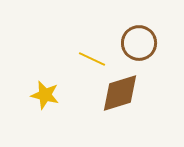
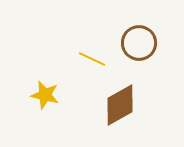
brown diamond: moved 12 px down; rotated 12 degrees counterclockwise
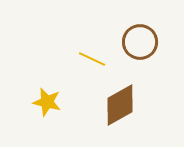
brown circle: moved 1 px right, 1 px up
yellow star: moved 2 px right, 7 px down
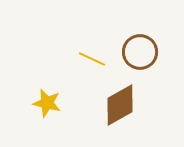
brown circle: moved 10 px down
yellow star: moved 1 px down
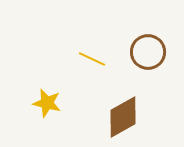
brown circle: moved 8 px right
brown diamond: moved 3 px right, 12 px down
